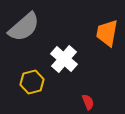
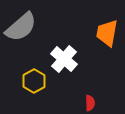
gray semicircle: moved 3 px left
yellow hexagon: moved 2 px right, 1 px up; rotated 15 degrees counterclockwise
red semicircle: moved 2 px right, 1 px down; rotated 21 degrees clockwise
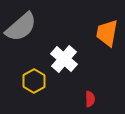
red semicircle: moved 4 px up
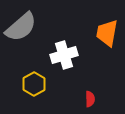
white cross: moved 4 px up; rotated 32 degrees clockwise
yellow hexagon: moved 3 px down
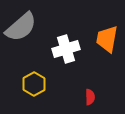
orange trapezoid: moved 6 px down
white cross: moved 2 px right, 6 px up
red semicircle: moved 2 px up
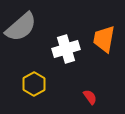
orange trapezoid: moved 3 px left
red semicircle: rotated 35 degrees counterclockwise
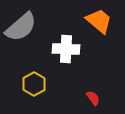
orange trapezoid: moved 5 px left, 18 px up; rotated 120 degrees clockwise
white cross: rotated 20 degrees clockwise
red semicircle: moved 3 px right, 1 px down
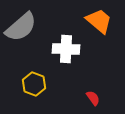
yellow hexagon: rotated 10 degrees counterclockwise
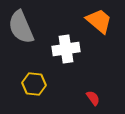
gray semicircle: rotated 108 degrees clockwise
white cross: rotated 12 degrees counterclockwise
yellow hexagon: rotated 15 degrees counterclockwise
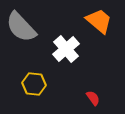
gray semicircle: rotated 20 degrees counterclockwise
white cross: rotated 32 degrees counterclockwise
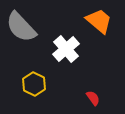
yellow hexagon: rotated 20 degrees clockwise
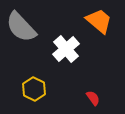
yellow hexagon: moved 5 px down
